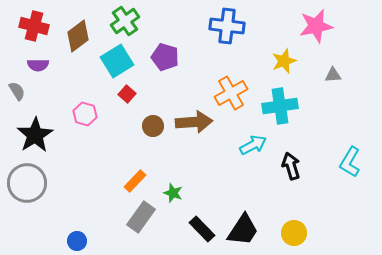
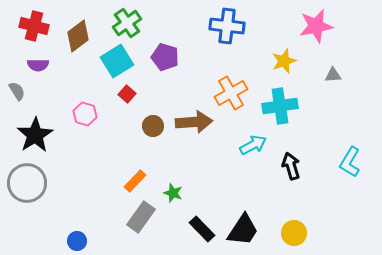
green cross: moved 2 px right, 2 px down
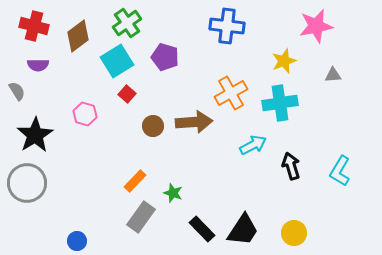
cyan cross: moved 3 px up
cyan L-shape: moved 10 px left, 9 px down
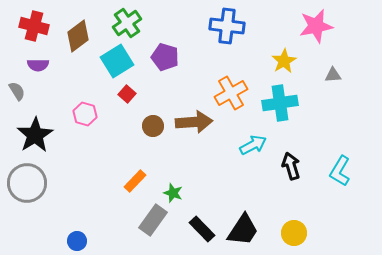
yellow star: rotated 10 degrees counterclockwise
gray rectangle: moved 12 px right, 3 px down
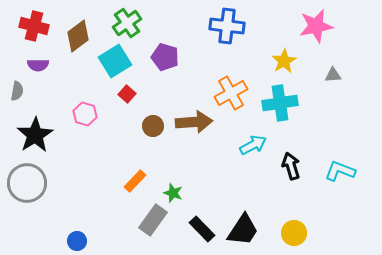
cyan square: moved 2 px left
gray semicircle: rotated 42 degrees clockwise
cyan L-shape: rotated 80 degrees clockwise
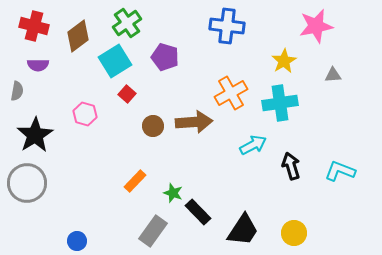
gray rectangle: moved 11 px down
black rectangle: moved 4 px left, 17 px up
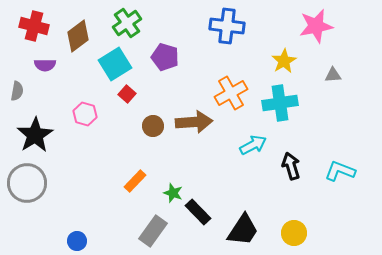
cyan square: moved 3 px down
purple semicircle: moved 7 px right
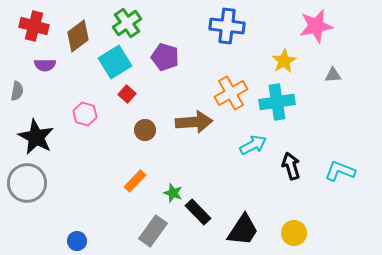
cyan square: moved 2 px up
cyan cross: moved 3 px left, 1 px up
brown circle: moved 8 px left, 4 px down
black star: moved 1 px right, 2 px down; rotated 12 degrees counterclockwise
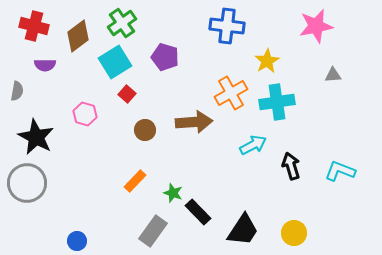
green cross: moved 5 px left
yellow star: moved 17 px left
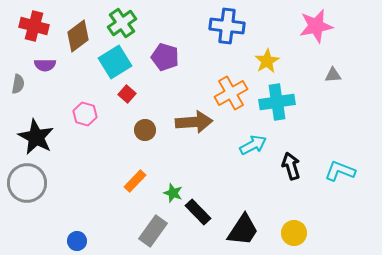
gray semicircle: moved 1 px right, 7 px up
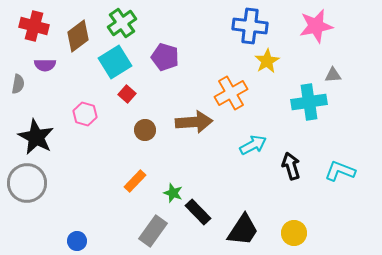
blue cross: moved 23 px right
cyan cross: moved 32 px right
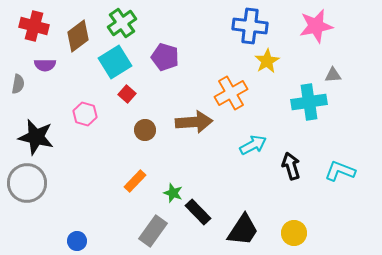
black star: rotated 15 degrees counterclockwise
